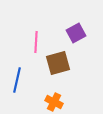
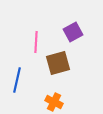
purple square: moved 3 px left, 1 px up
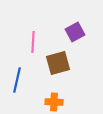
purple square: moved 2 px right
pink line: moved 3 px left
orange cross: rotated 24 degrees counterclockwise
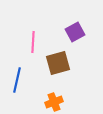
orange cross: rotated 24 degrees counterclockwise
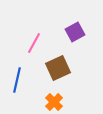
pink line: moved 1 px right, 1 px down; rotated 25 degrees clockwise
brown square: moved 5 px down; rotated 10 degrees counterclockwise
orange cross: rotated 24 degrees counterclockwise
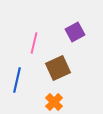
pink line: rotated 15 degrees counterclockwise
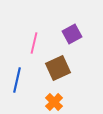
purple square: moved 3 px left, 2 px down
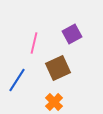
blue line: rotated 20 degrees clockwise
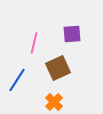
purple square: rotated 24 degrees clockwise
